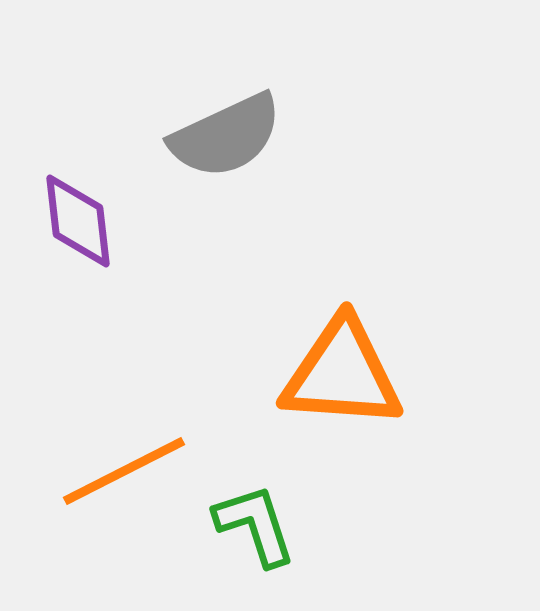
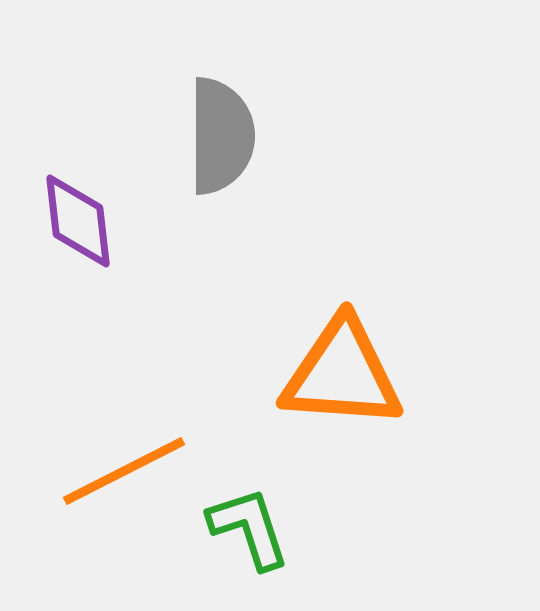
gray semicircle: moved 5 px left; rotated 65 degrees counterclockwise
green L-shape: moved 6 px left, 3 px down
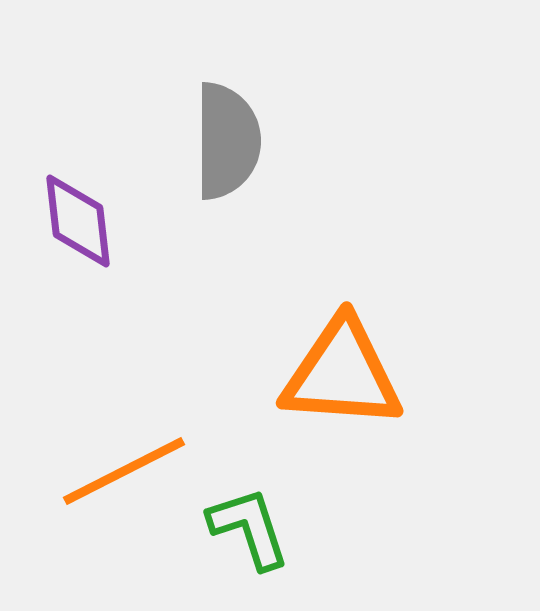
gray semicircle: moved 6 px right, 5 px down
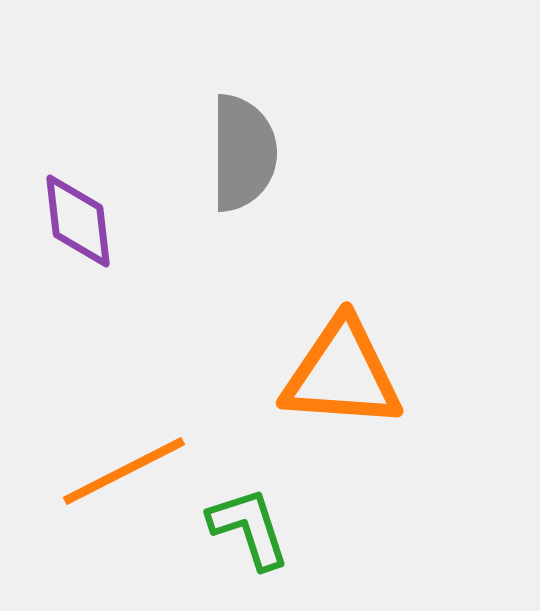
gray semicircle: moved 16 px right, 12 px down
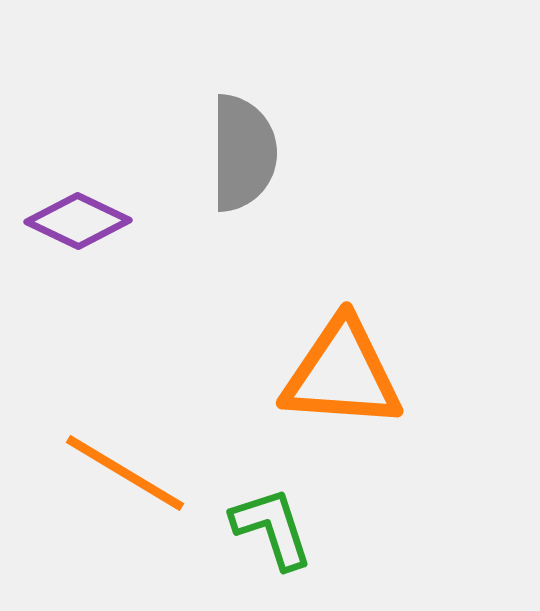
purple diamond: rotated 58 degrees counterclockwise
orange line: moved 1 px right, 2 px down; rotated 58 degrees clockwise
green L-shape: moved 23 px right
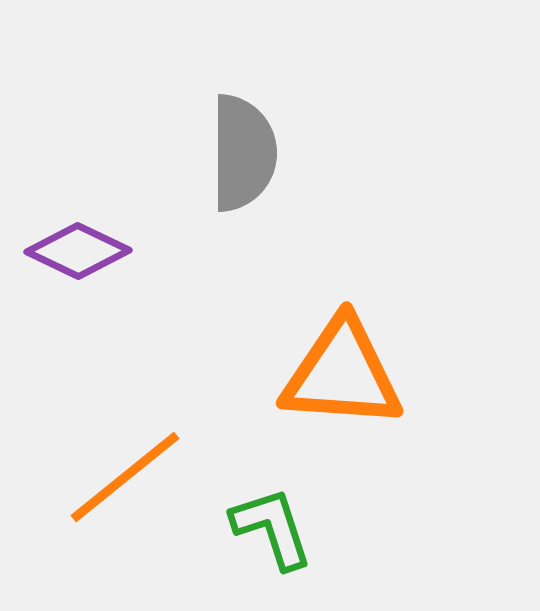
purple diamond: moved 30 px down
orange line: moved 4 px down; rotated 70 degrees counterclockwise
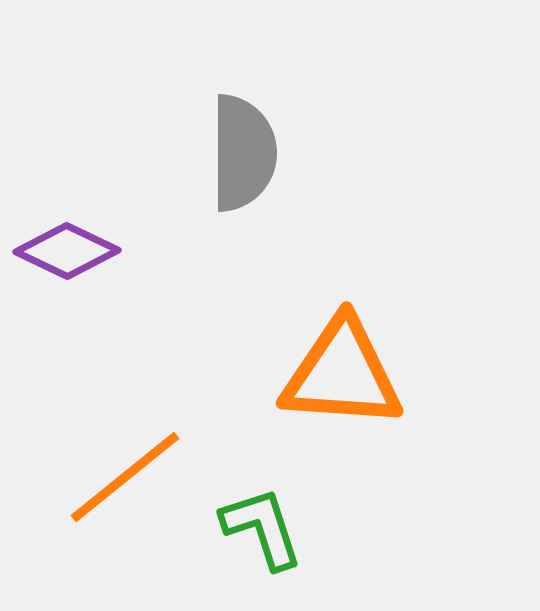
purple diamond: moved 11 px left
green L-shape: moved 10 px left
